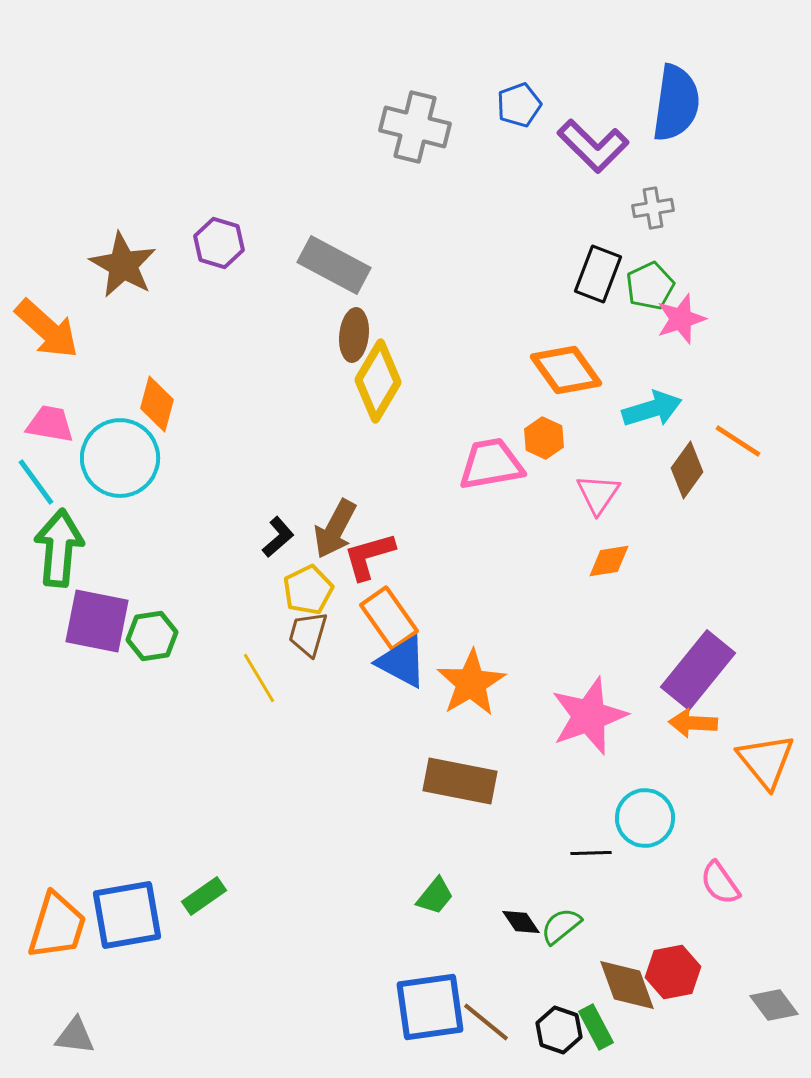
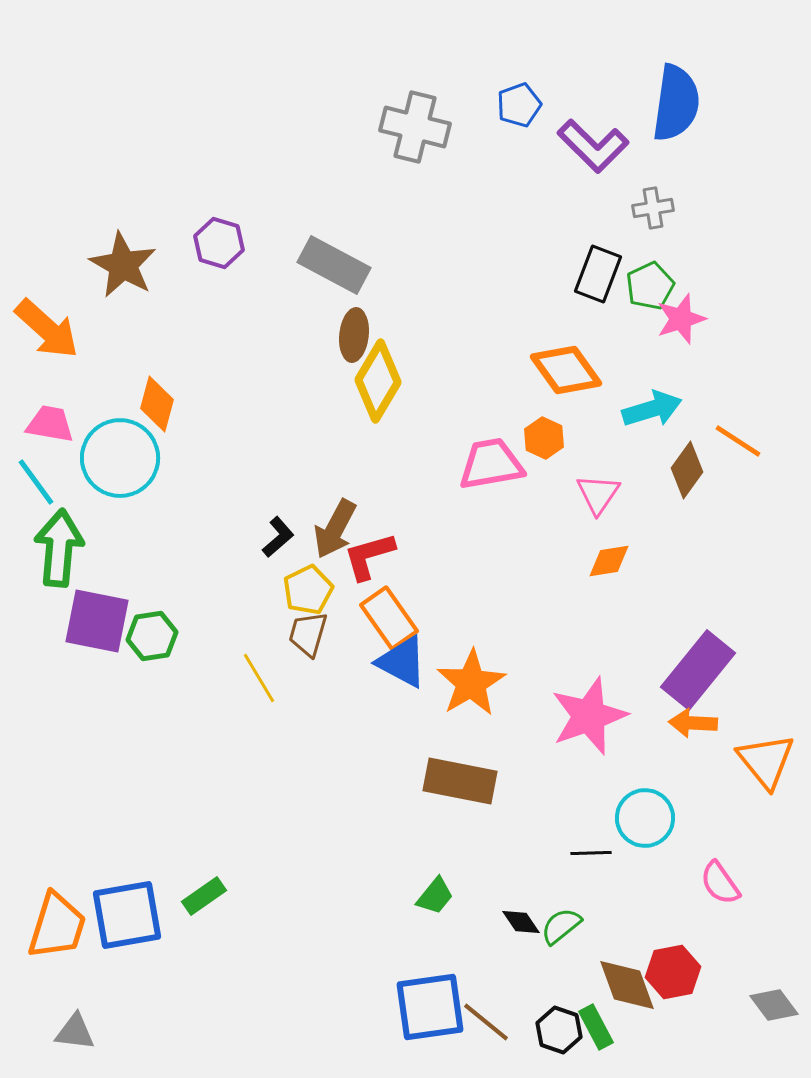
gray triangle at (75, 1036): moved 4 px up
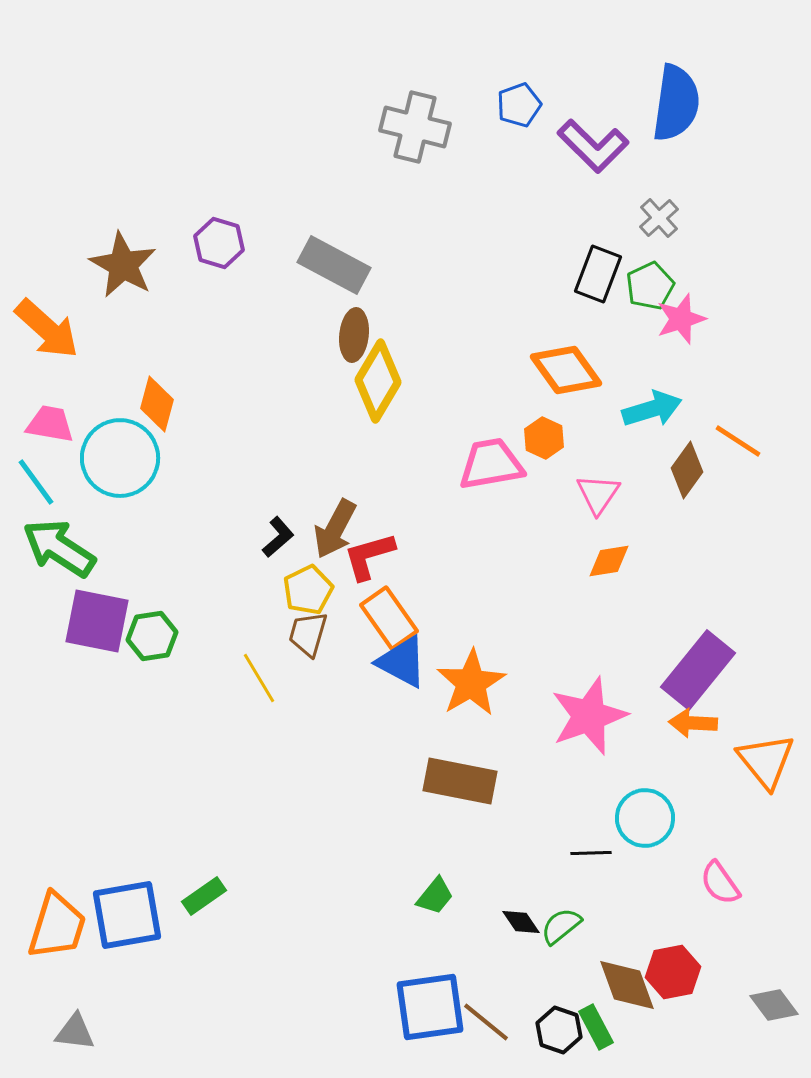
gray cross at (653, 208): moved 6 px right, 10 px down; rotated 33 degrees counterclockwise
green arrow at (59, 548): rotated 62 degrees counterclockwise
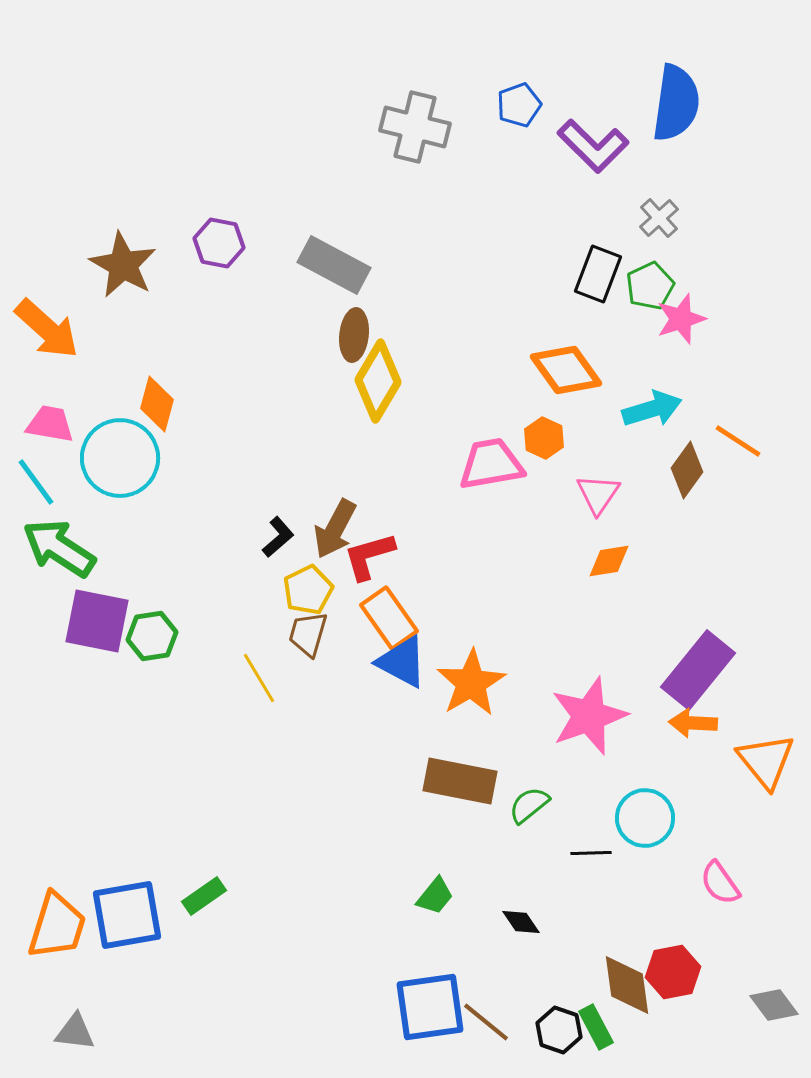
purple hexagon at (219, 243): rotated 6 degrees counterclockwise
green semicircle at (561, 926): moved 32 px left, 121 px up
brown diamond at (627, 985): rotated 12 degrees clockwise
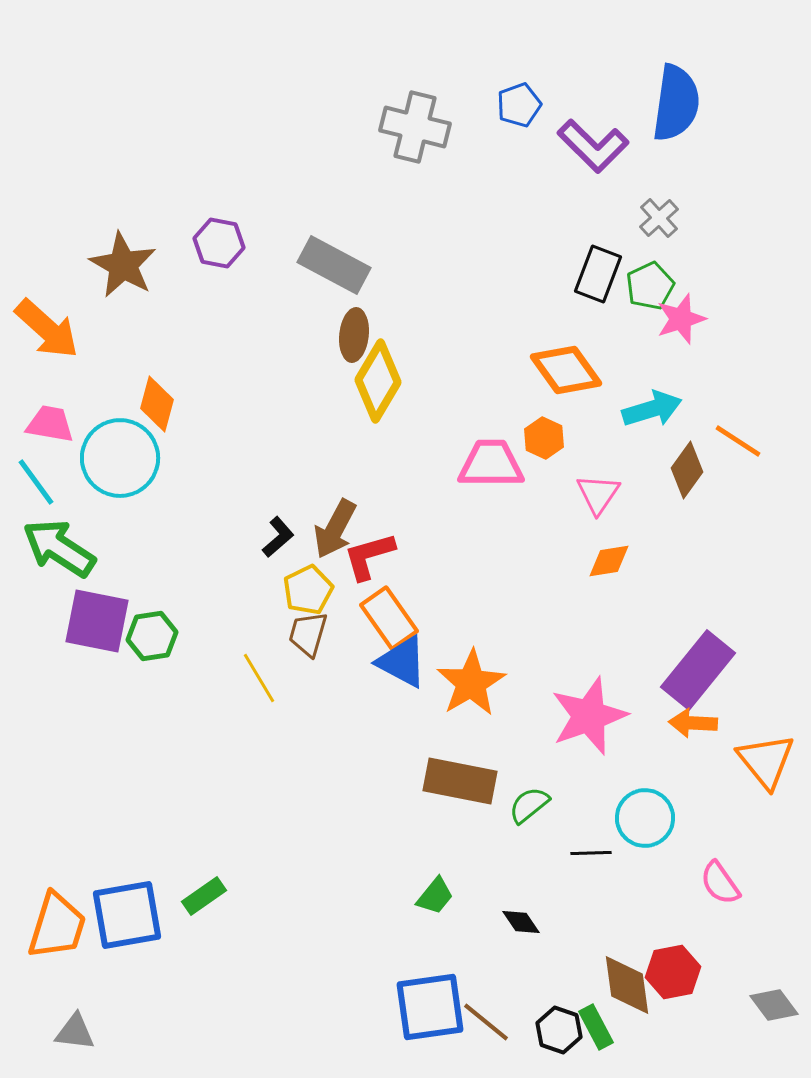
pink trapezoid at (491, 464): rotated 10 degrees clockwise
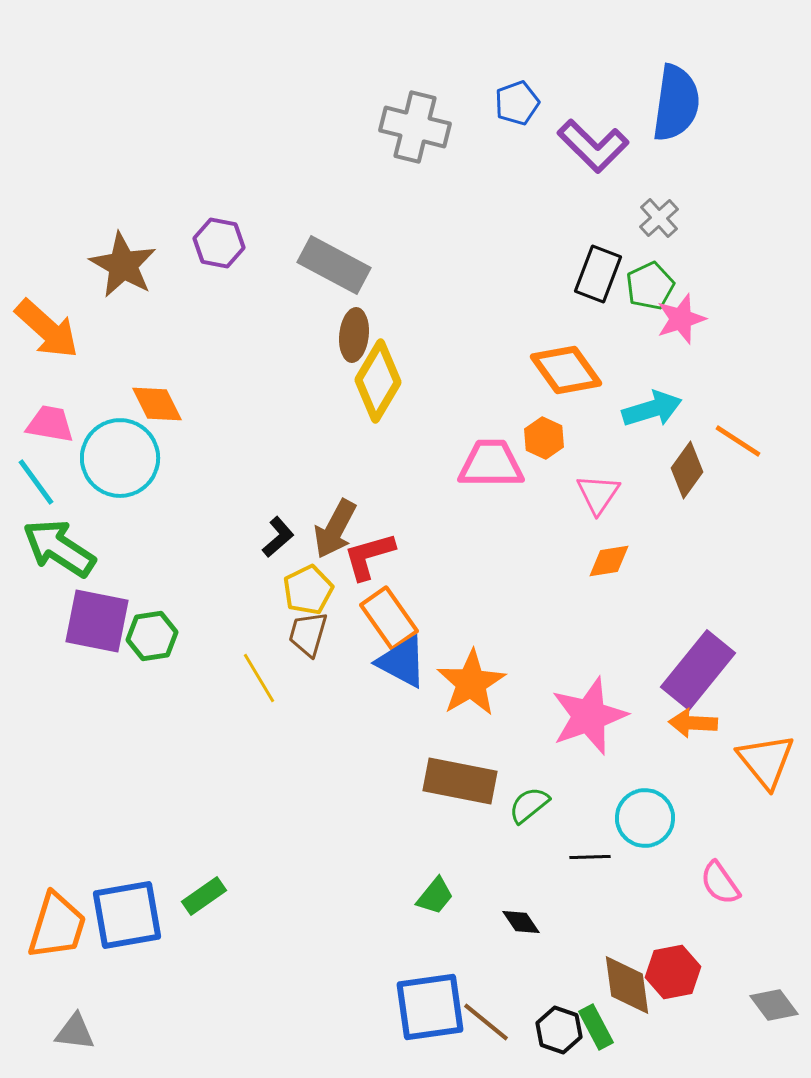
blue pentagon at (519, 105): moved 2 px left, 2 px up
orange diamond at (157, 404): rotated 42 degrees counterclockwise
black line at (591, 853): moved 1 px left, 4 px down
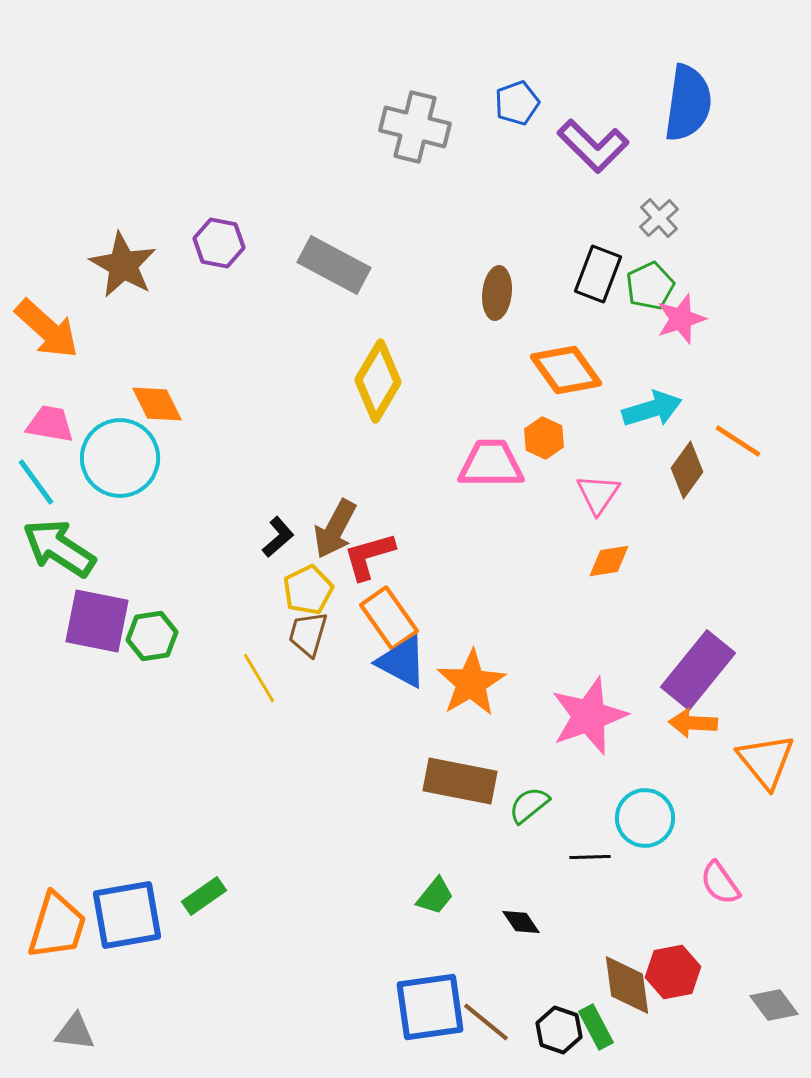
blue semicircle at (676, 103): moved 12 px right
brown ellipse at (354, 335): moved 143 px right, 42 px up
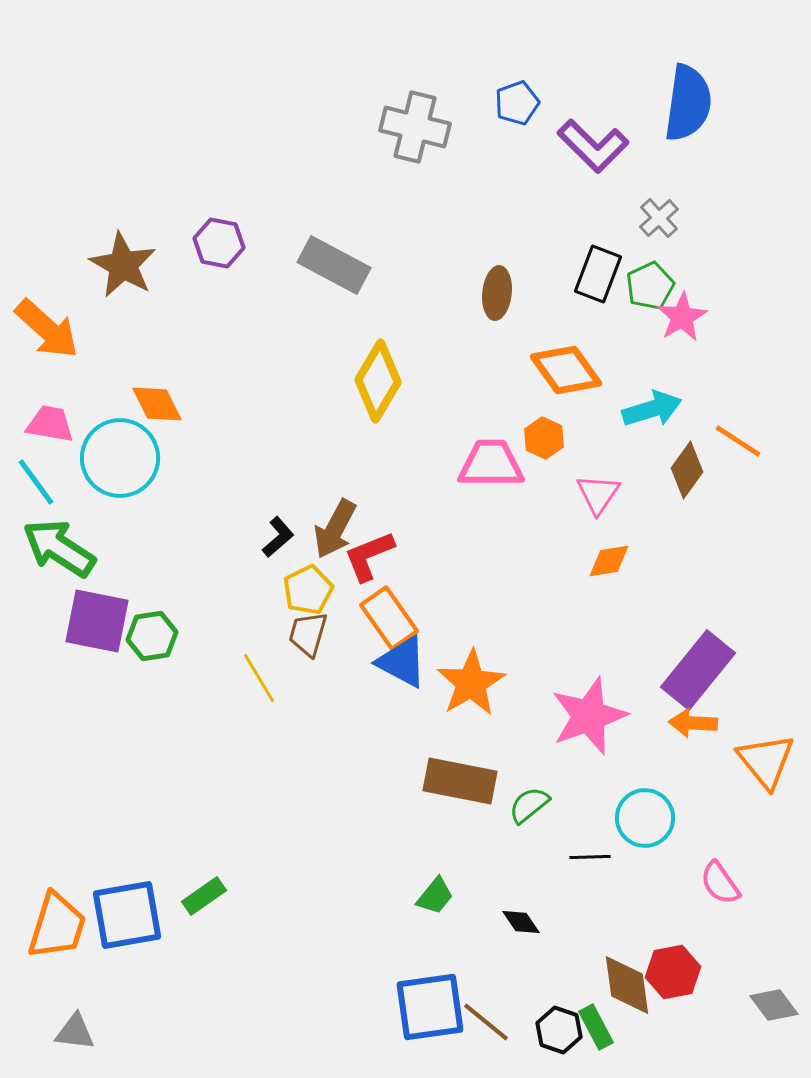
pink star at (681, 319): moved 1 px right, 2 px up; rotated 12 degrees counterclockwise
red L-shape at (369, 556): rotated 6 degrees counterclockwise
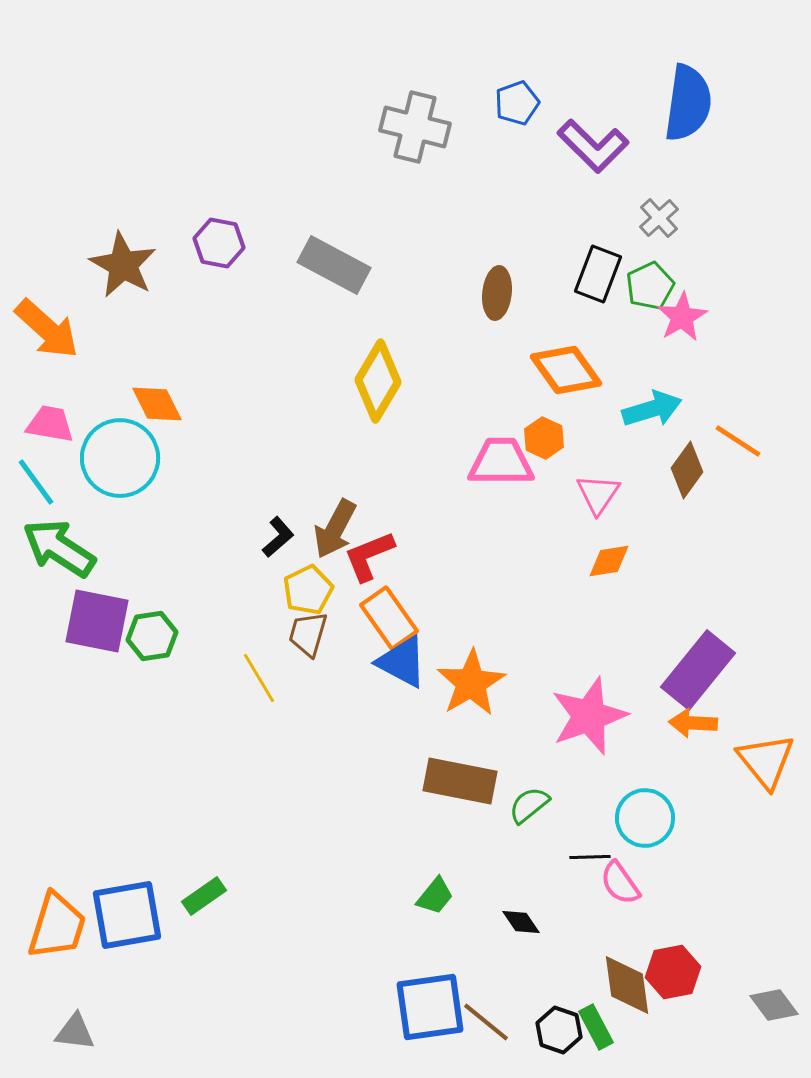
pink trapezoid at (491, 464): moved 10 px right, 2 px up
pink semicircle at (720, 883): moved 100 px left
